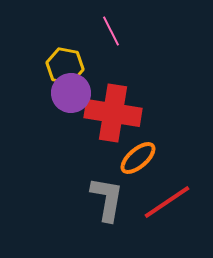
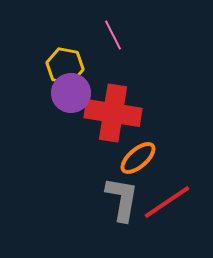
pink line: moved 2 px right, 4 px down
gray L-shape: moved 15 px right
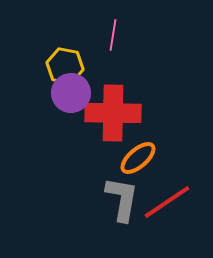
pink line: rotated 36 degrees clockwise
red cross: rotated 8 degrees counterclockwise
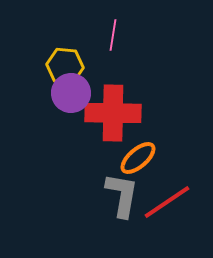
yellow hexagon: rotated 6 degrees counterclockwise
gray L-shape: moved 4 px up
